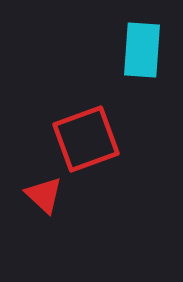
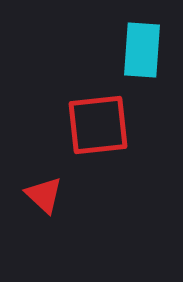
red square: moved 12 px right, 14 px up; rotated 14 degrees clockwise
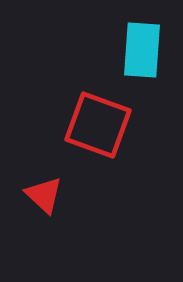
red square: rotated 26 degrees clockwise
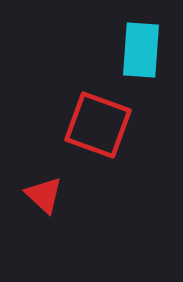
cyan rectangle: moved 1 px left
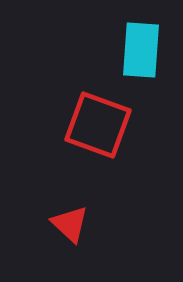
red triangle: moved 26 px right, 29 px down
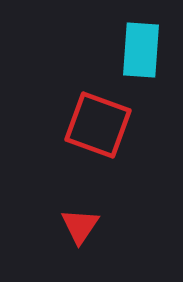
red triangle: moved 10 px right, 2 px down; rotated 21 degrees clockwise
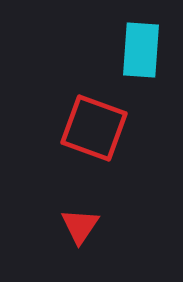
red square: moved 4 px left, 3 px down
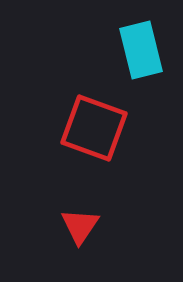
cyan rectangle: rotated 18 degrees counterclockwise
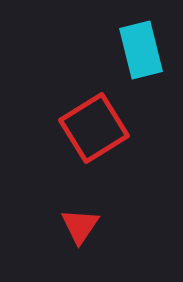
red square: rotated 38 degrees clockwise
